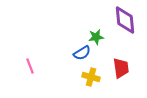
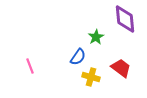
purple diamond: moved 1 px up
green star: rotated 21 degrees counterclockwise
blue semicircle: moved 4 px left, 4 px down; rotated 24 degrees counterclockwise
red trapezoid: rotated 45 degrees counterclockwise
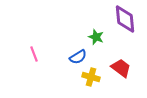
green star: rotated 21 degrees counterclockwise
blue semicircle: rotated 24 degrees clockwise
pink line: moved 4 px right, 12 px up
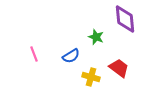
blue semicircle: moved 7 px left, 1 px up
red trapezoid: moved 2 px left
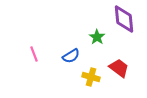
purple diamond: moved 1 px left
green star: moved 1 px right; rotated 14 degrees clockwise
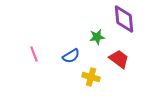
green star: rotated 28 degrees clockwise
red trapezoid: moved 9 px up
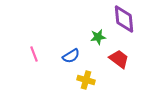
green star: moved 1 px right
yellow cross: moved 5 px left, 3 px down
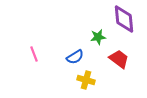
blue semicircle: moved 4 px right, 1 px down
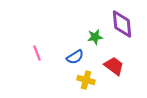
purple diamond: moved 2 px left, 5 px down
green star: moved 3 px left
pink line: moved 3 px right, 1 px up
red trapezoid: moved 5 px left, 7 px down
